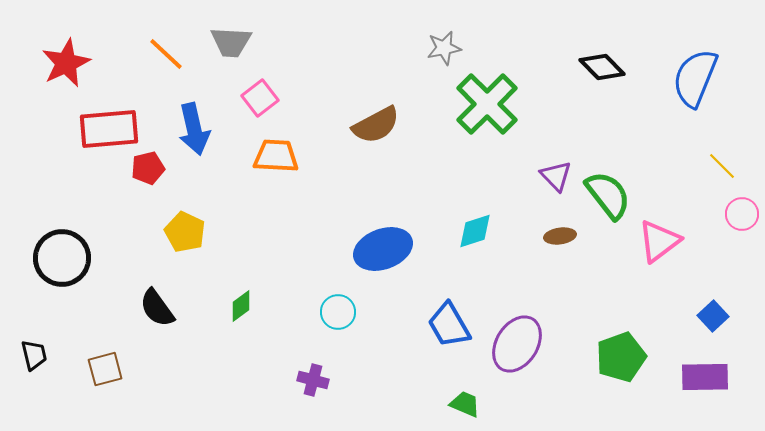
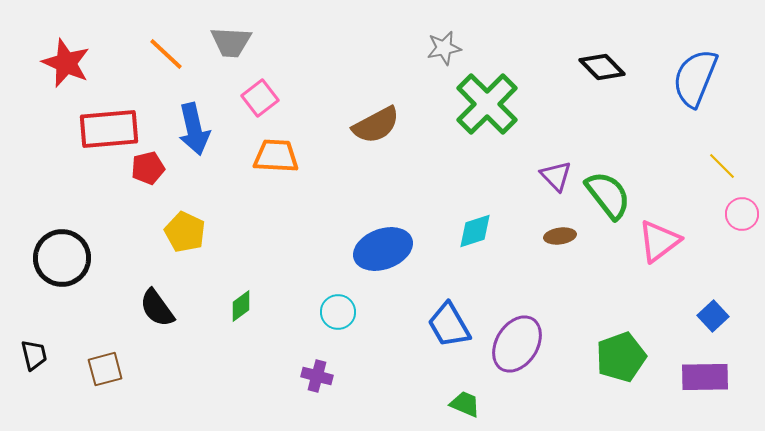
red star: rotated 24 degrees counterclockwise
purple cross: moved 4 px right, 4 px up
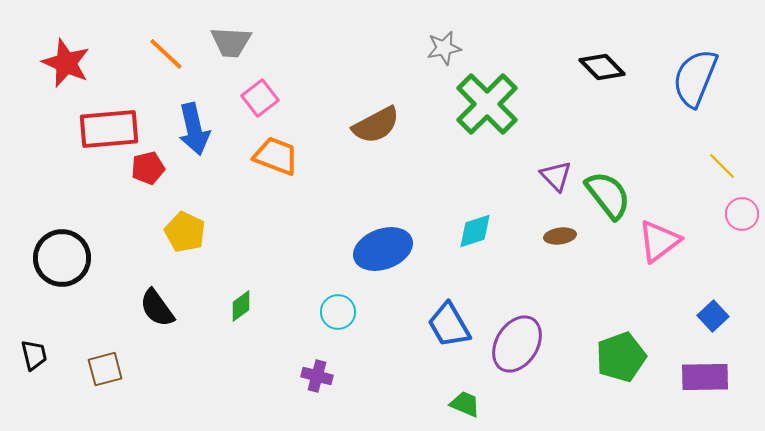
orange trapezoid: rotated 18 degrees clockwise
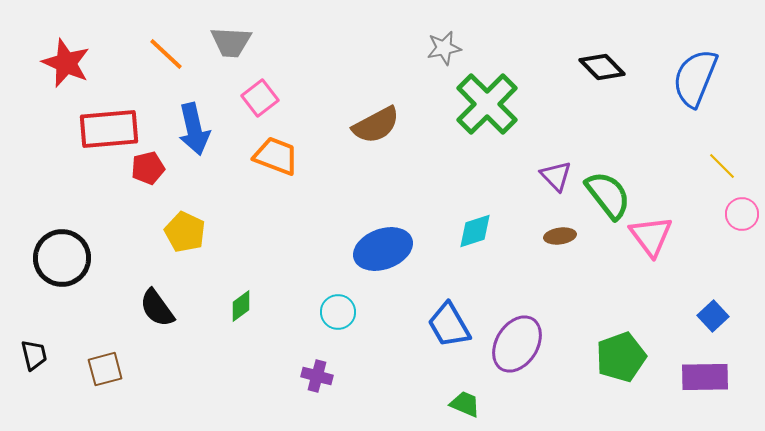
pink triangle: moved 8 px left, 5 px up; rotated 30 degrees counterclockwise
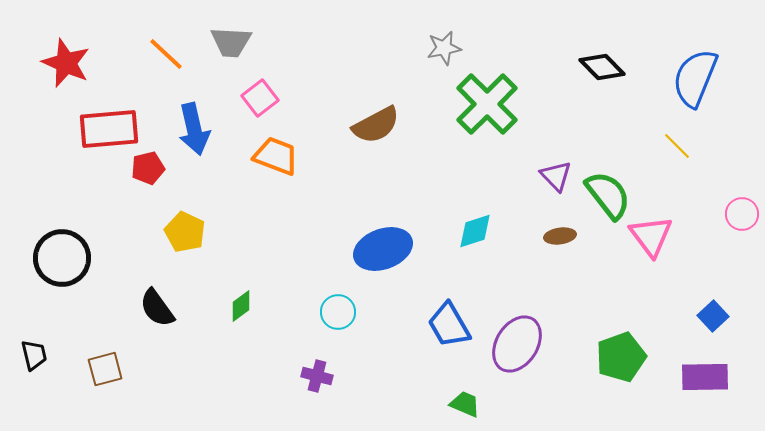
yellow line: moved 45 px left, 20 px up
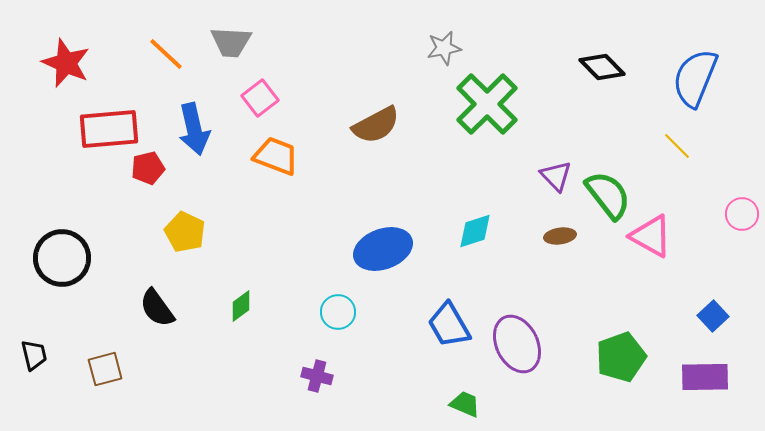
pink triangle: rotated 24 degrees counterclockwise
purple ellipse: rotated 58 degrees counterclockwise
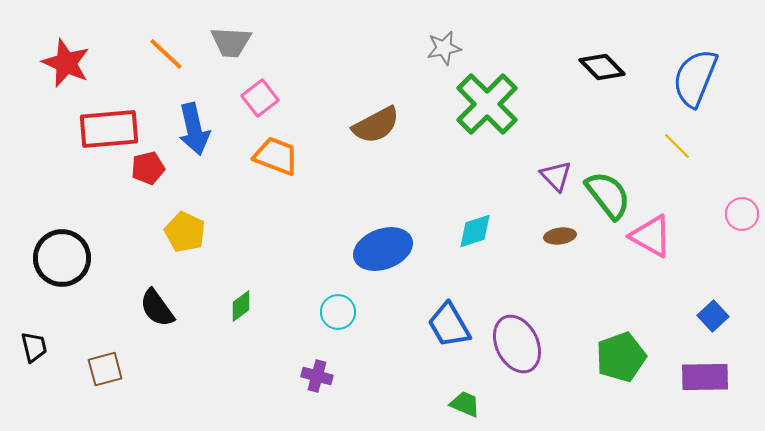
black trapezoid: moved 8 px up
